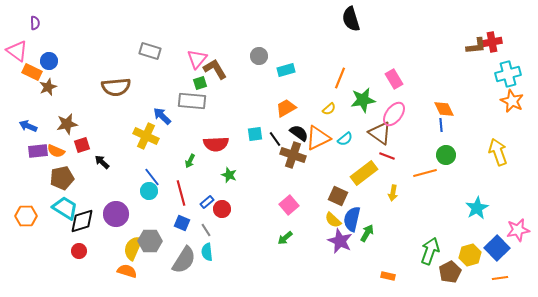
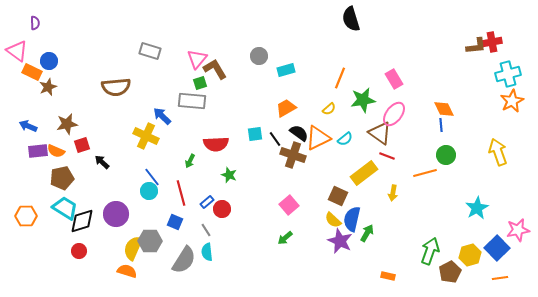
orange star at (512, 101): rotated 20 degrees clockwise
blue square at (182, 223): moved 7 px left, 1 px up
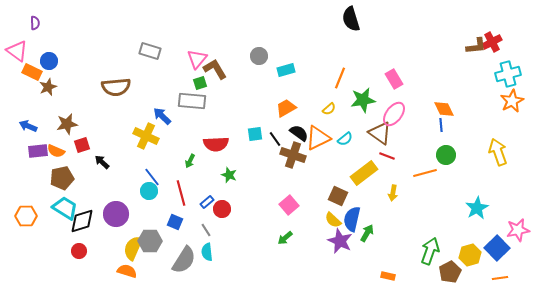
red cross at (492, 42): rotated 18 degrees counterclockwise
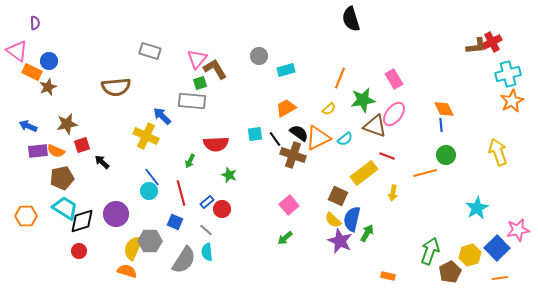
brown triangle at (380, 133): moved 5 px left, 7 px up; rotated 15 degrees counterclockwise
gray line at (206, 230): rotated 16 degrees counterclockwise
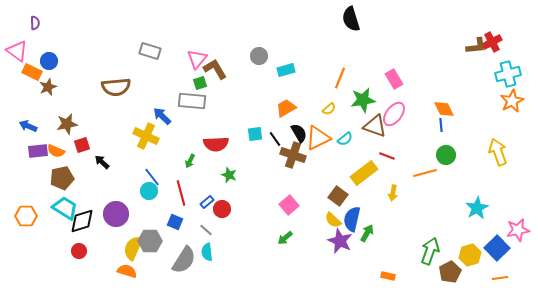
black semicircle at (299, 133): rotated 24 degrees clockwise
brown square at (338, 196): rotated 12 degrees clockwise
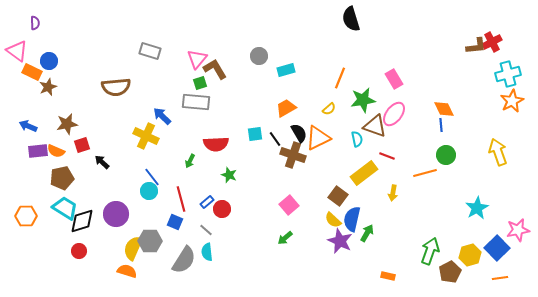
gray rectangle at (192, 101): moved 4 px right, 1 px down
cyan semicircle at (345, 139): moved 12 px right; rotated 63 degrees counterclockwise
red line at (181, 193): moved 6 px down
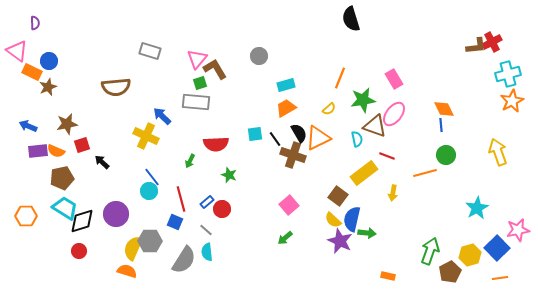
cyan rectangle at (286, 70): moved 15 px down
green arrow at (367, 233): rotated 66 degrees clockwise
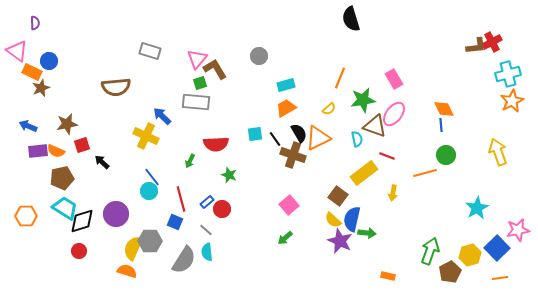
brown star at (48, 87): moved 7 px left, 1 px down
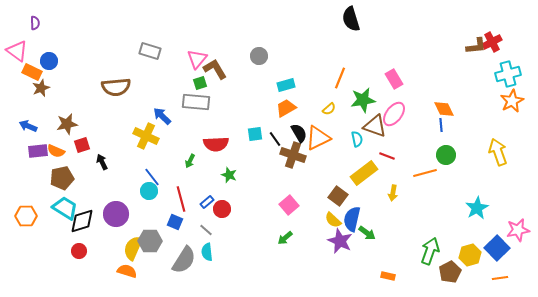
black arrow at (102, 162): rotated 21 degrees clockwise
green arrow at (367, 233): rotated 30 degrees clockwise
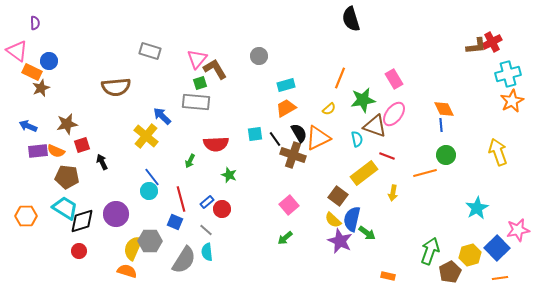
yellow cross at (146, 136): rotated 15 degrees clockwise
brown pentagon at (62, 178): moved 5 px right, 1 px up; rotated 20 degrees clockwise
